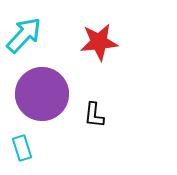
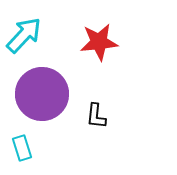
black L-shape: moved 2 px right, 1 px down
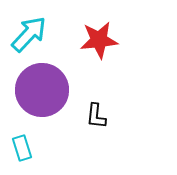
cyan arrow: moved 5 px right, 1 px up
red star: moved 2 px up
purple circle: moved 4 px up
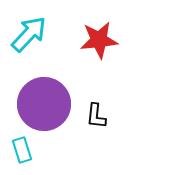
purple circle: moved 2 px right, 14 px down
cyan rectangle: moved 2 px down
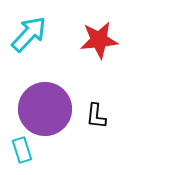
purple circle: moved 1 px right, 5 px down
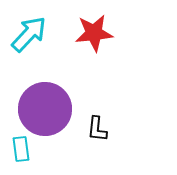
red star: moved 5 px left, 7 px up
black L-shape: moved 1 px right, 13 px down
cyan rectangle: moved 1 px left, 1 px up; rotated 10 degrees clockwise
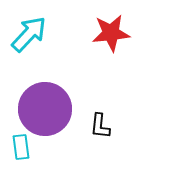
red star: moved 17 px right
black L-shape: moved 3 px right, 3 px up
cyan rectangle: moved 2 px up
